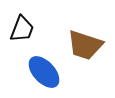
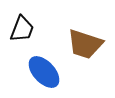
brown trapezoid: moved 1 px up
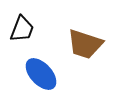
blue ellipse: moved 3 px left, 2 px down
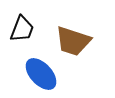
brown trapezoid: moved 12 px left, 3 px up
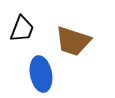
blue ellipse: rotated 32 degrees clockwise
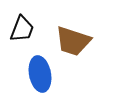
blue ellipse: moved 1 px left
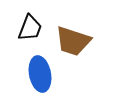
black trapezoid: moved 8 px right, 1 px up
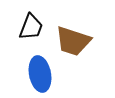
black trapezoid: moved 1 px right, 1 px up
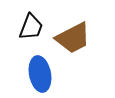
brown trapezoid: moved 3 px up; rotated 45 degrees counterclockwise
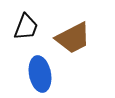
black trapezoid: moved 5 px left
